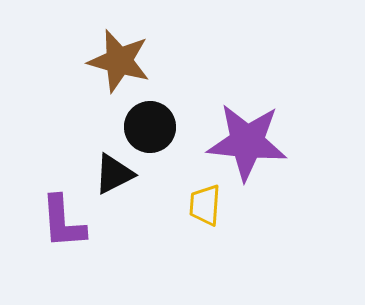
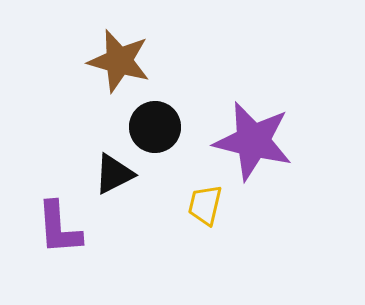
black circle: moved 5 px right
purple star: moved 6 px right, 1 px up; rotated 8 degrees clockwise
yellow trapezoid: rotated 9 degrees clockwise
purple L-shape: moved 4 px left, 6 px down
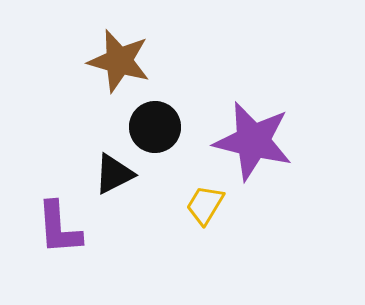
yellow trapezoid: rotated 18 degrees clockwise
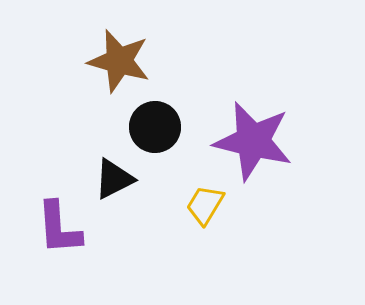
black triangle: moved 5 px down
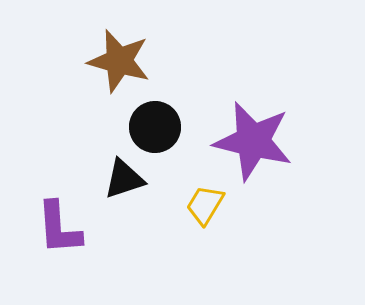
black triangle: moved 10 px right; rotated 9 degrees clockwise
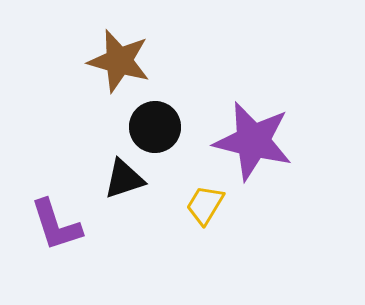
purple L-shape: moved 3 px left, 3 px up; rotated 14 degrees counterclockwise
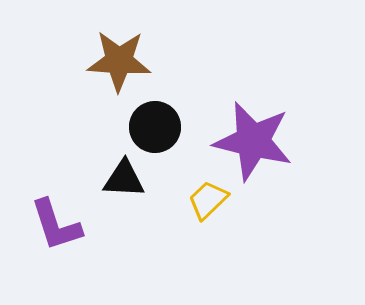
brown star: rotated 12 degrees counterclockwise
black triangle: rotated 21 degrees clockwise
yellow trapezoid: moved 3 px right, 5 px up; rotated 15 degrees clockwise
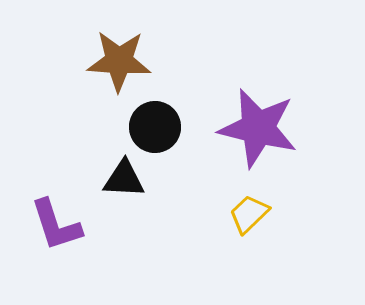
purple star: moved 5 px right, 13 px up
yellow trapezoid: moved 41 px right, 14 px down
